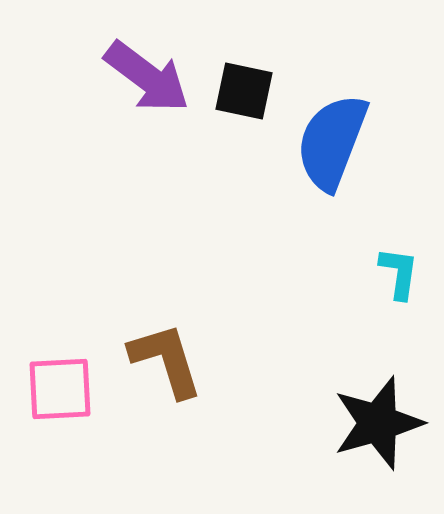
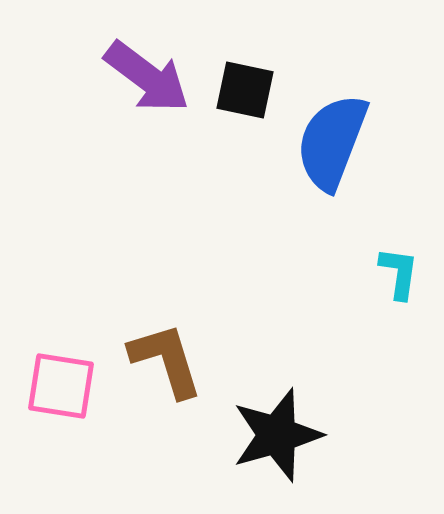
black square: moved 1 px right, 1 px up
pink square: moved 1 px right, 3 px up; rotated 12 degrees clockwise
black star: moved 101 px left, 12 px down
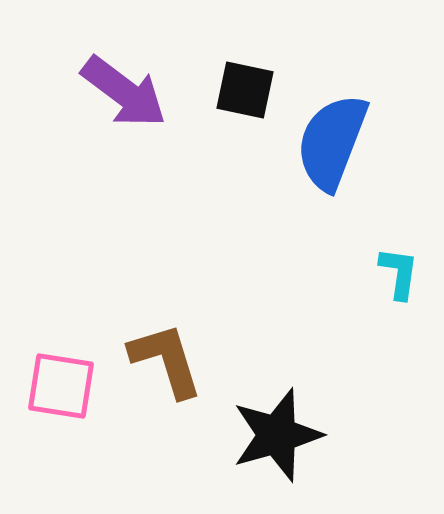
purple arrow: moved 23 px left, 15 px down
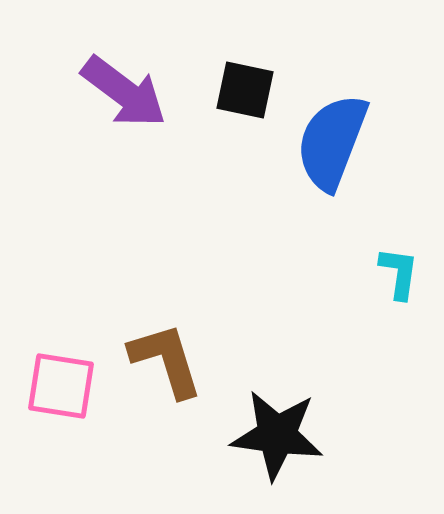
black star: rotated 24 degrees clockwise
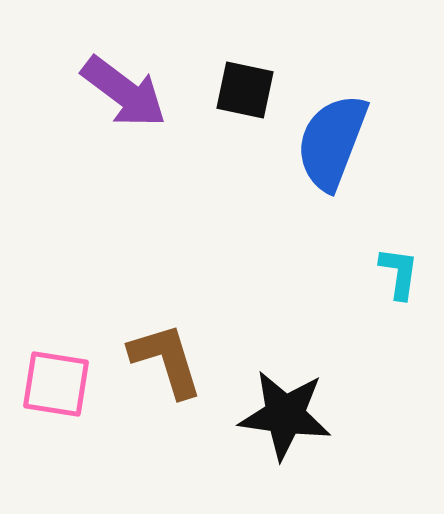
pink square: moved 5 px left, 2 px up
black star: moved 8 px right, 20 px up
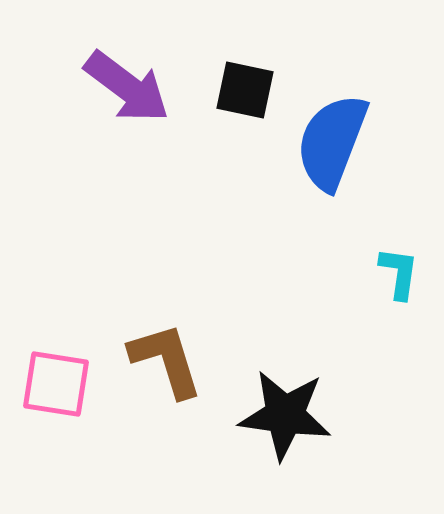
purple arrow: moved 3 px right, 5 px up
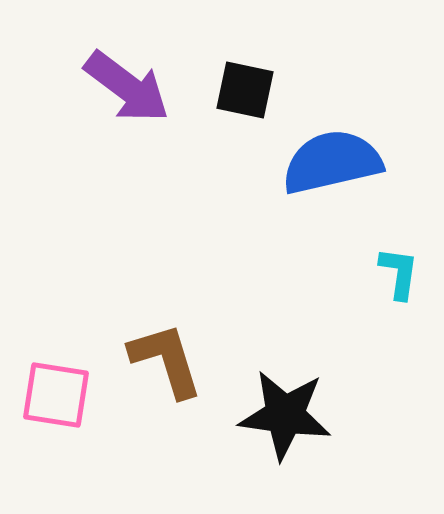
blue semicircle: moved 20 px down; rotated 56 degrees clockwise
pink square: moved 11 px down
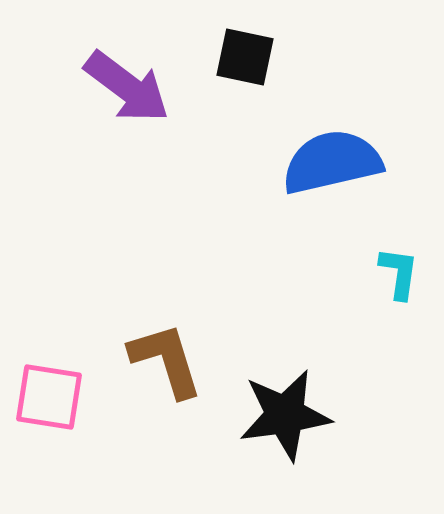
black square: moved 33 px up
pink square: moved 7 px left, 2 px down
black star: rotated 16 degrees counterclockwise
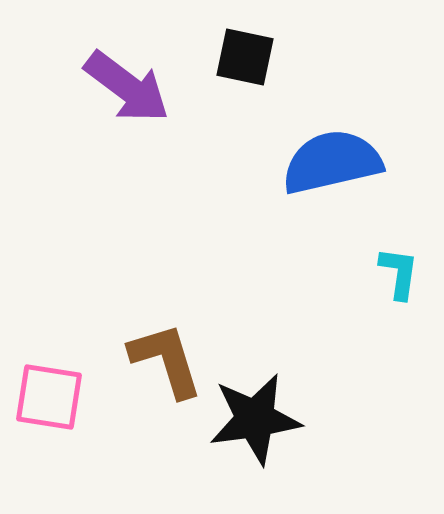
black star: moved 30 px left, 4 px down
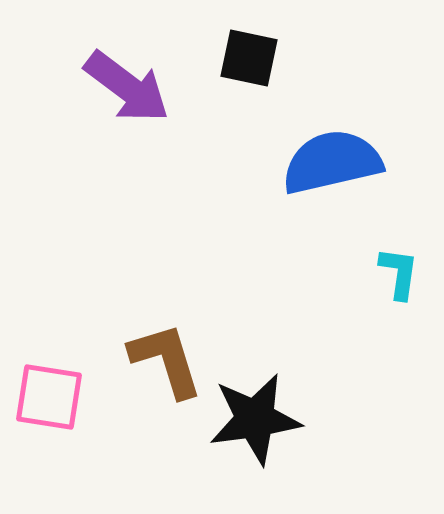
black square: moved 4 px right, 1 px down
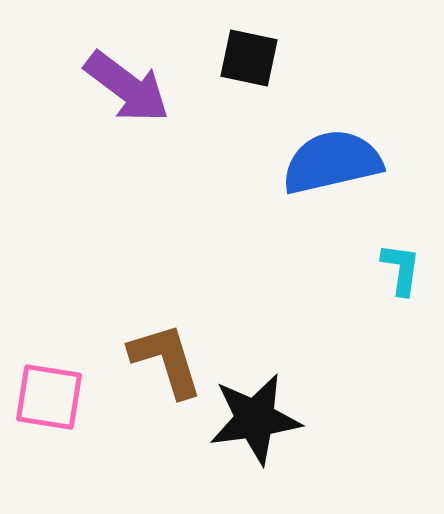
cyan L-shape: moved 2 px right, 4 px up
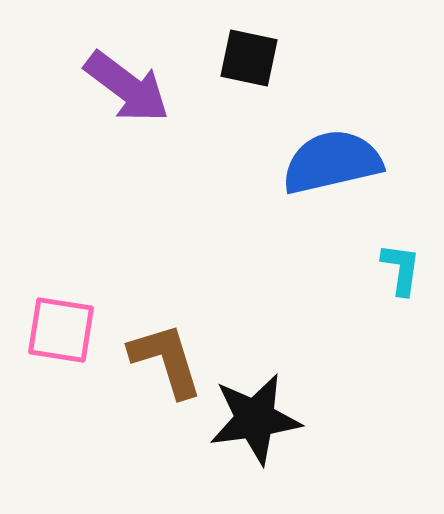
pink square: moved 12 px right, 67 px up
